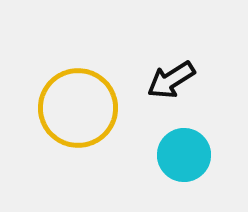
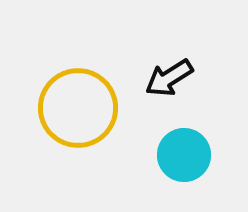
black arrow: moved 2 px left, 2 px up
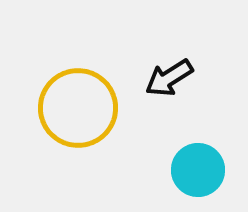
cyan circle: moved 14 px right, 15 px down
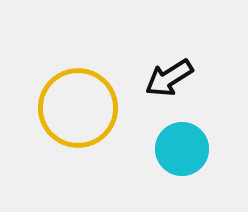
cyan circle: moved 16 px left, 21 px up
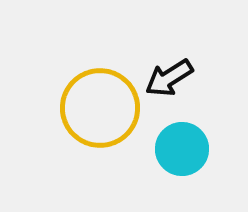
yellow circle: moved 22 px right
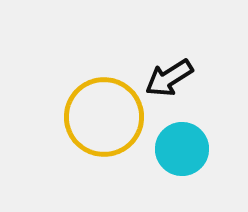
yellow circle: moved 4 px right, 9 px down
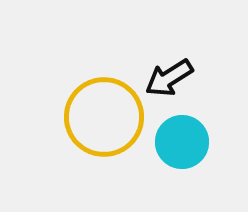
cyan circle: moved 7 px up
